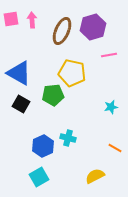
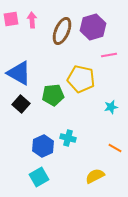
yellow pentagon: moved 9 px right, 6 px down
black square: rotated 12 degrees clockwise
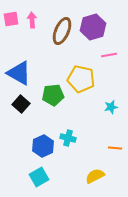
orange line: rotated 24 degrees counterclockwise
